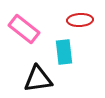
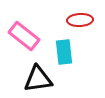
pink rectangle: moved 7 px down
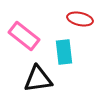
red ellipse: moved 1 px up; rotated 15 degrees clockwise
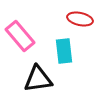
pink rectangle: moved 4 px left; rotated 12 degrees clockwise
cyan rectangle: moved 1 px up
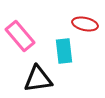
red ellipse: moved 5 px right, 5 px down
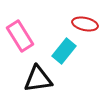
pink rectangle: rotated 8 degrees clockwise
cyan rectangle: rotated 45 degrees clockwise
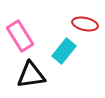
black triangle: moved 7 px left, 4 px up
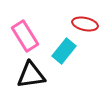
pink rectangle: moved 5 px right
